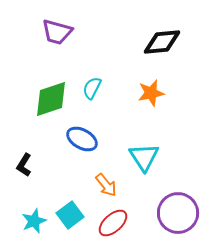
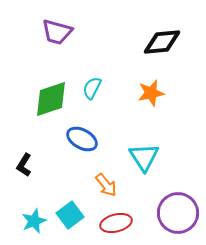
red ellipse: moved 3 px right; rotated 28 degrees clockwise
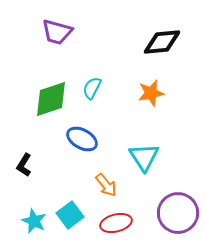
cyan star: rotated 25 degrees counterclockwise
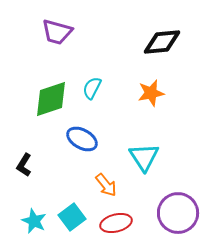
cyan square: moved 2 px right, 2 px down
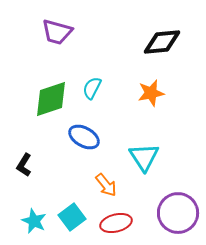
blue ellipse: moved 2 px right, 2 px up
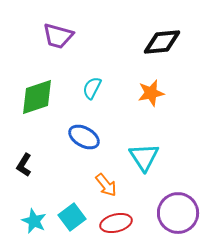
purple trapezoid: moved 1 px right, 4 px down
green diamond: moved 14 px left, 2 px up
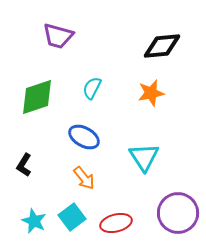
black diamond: moved 4 px down
orange arrow: moved 22 px left, 7 px up
